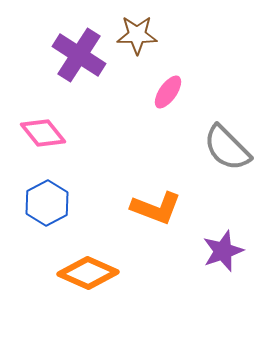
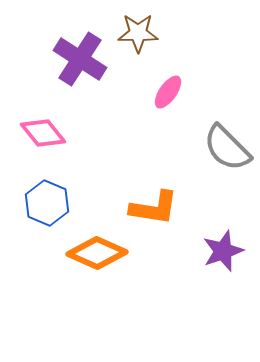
brown star: moved 1 px right, 2 px up
purple cross: moved 1 px right, 4 px down
blue hexagon: rotated 9 degrees counterclockwise
orange L-shape: moved 2 px left; rotated 12 degrees counterclockwise
orange diamond: moved 9 px right, 20 px up
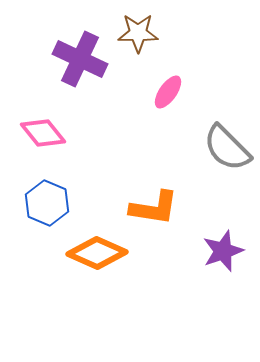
purple cross: rotated 8 degrees counterclockwise
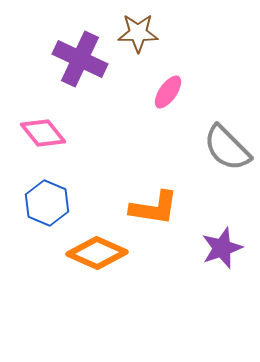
purple star: moved 1 px left, 3 px up
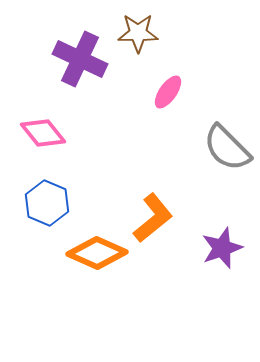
orange L-shape: moved 1 px left, 10 px down; rotated 48 degrees counterclockwise
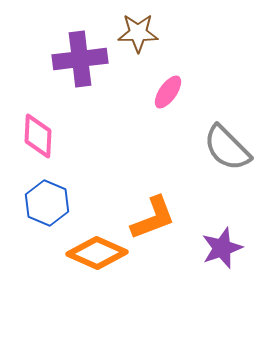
purple cross: rotated 32 degrees counterclockwise
pink diamond: moved 5 px left, 3 px down; rotated 42 degrees clockwise
orange L-shape: rotated 18 degrees clockwise
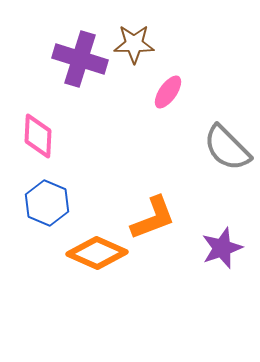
brown star: moved 4 px left, 11 px down
purple cross: rotated 24 degrees clockwise
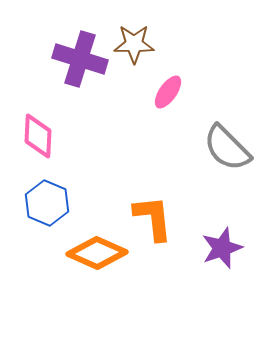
orange L-shape: rotated 75 degrees counterclockwise
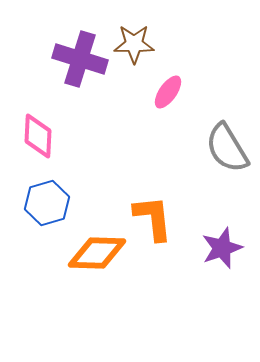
gray semicircle: rotated 14 degrees clockwise
blue hexagon: rotated 21 degrees clockwise
orange diamond: rotated 22 degrees counterclockwise
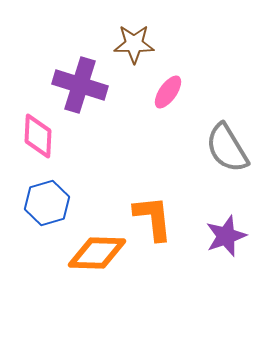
purple cross: moved 26 px down
purple star: moved 4 px right, 12 px up
